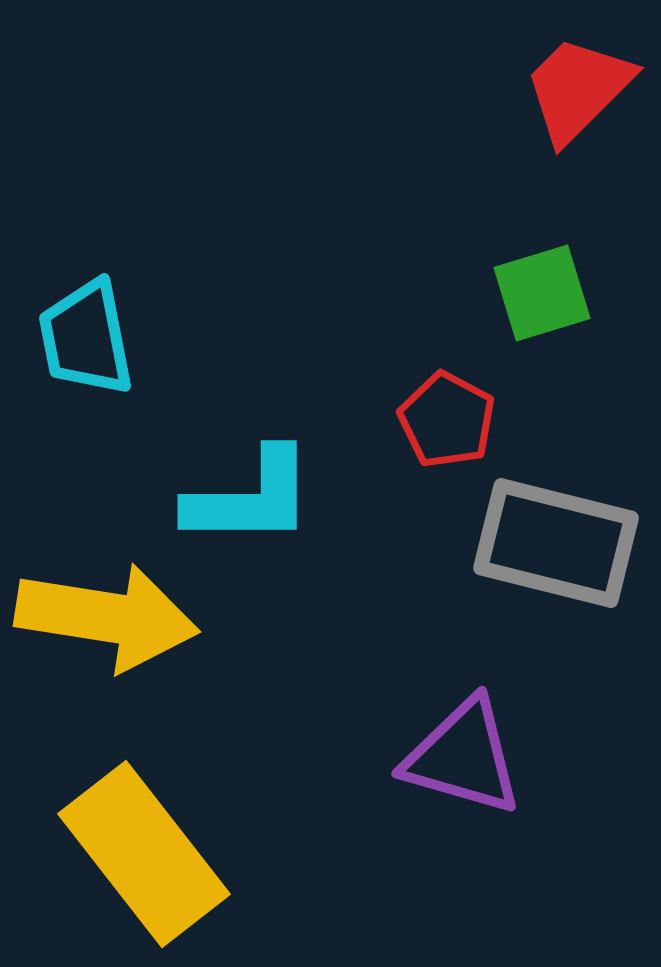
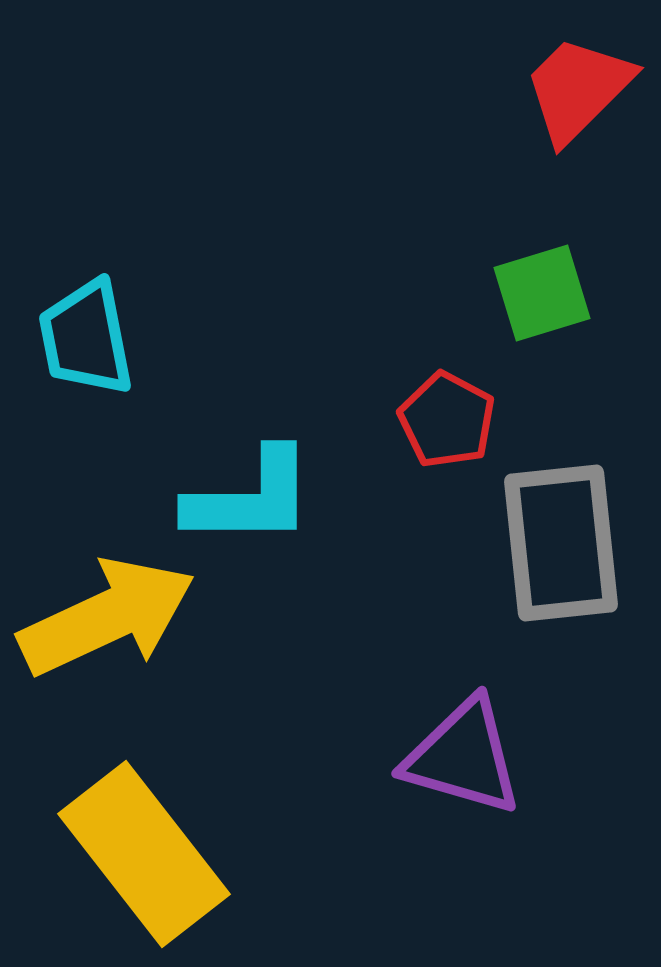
gray rectangle: moved 5 px right; rotated 70 degrees clockwise
yellow arrow: rotated 34 degrees counterclockwise
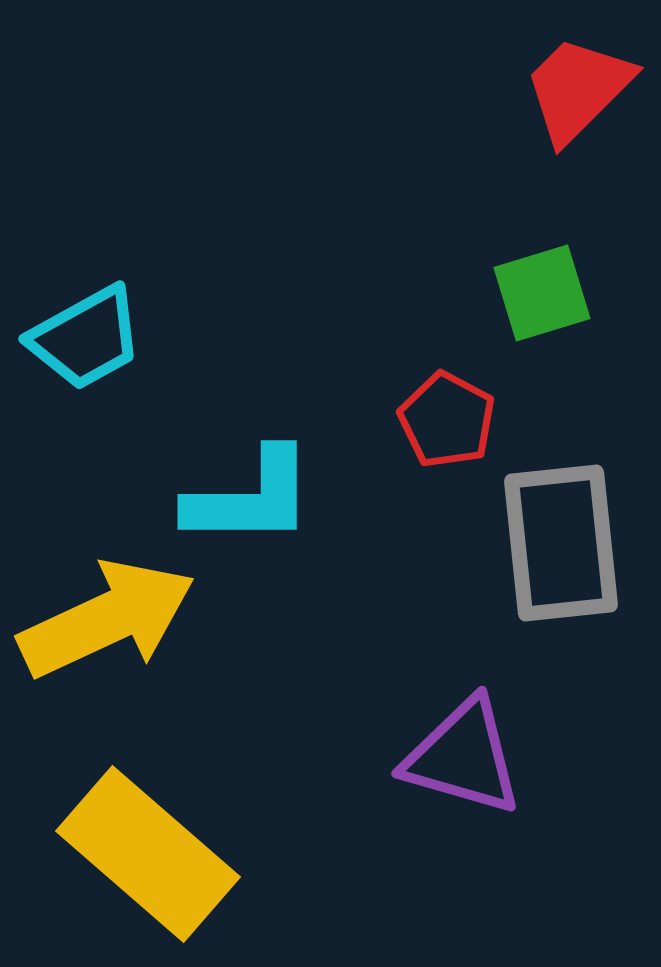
cyan trapezoid: rotated 108 degrees counterclockwise
yellow arrow: moved 2 px down
yellow rectangle: moved 4 px right; rotated 11 degrees counterclockwise
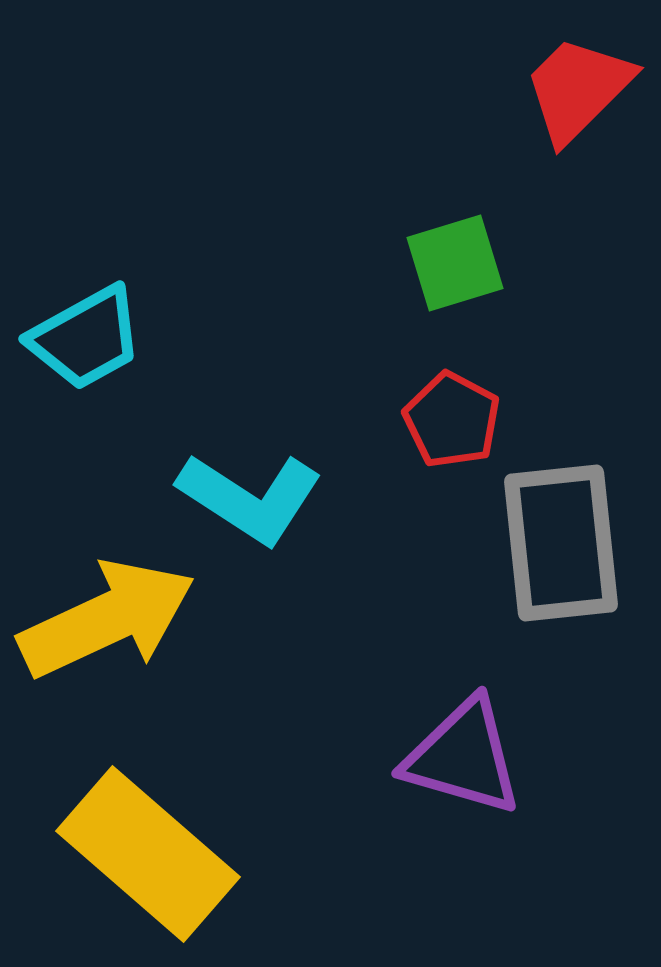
green square: moved 87 px left, 30 px up
red pentagon: moved 5 px right
cyan L-shape: rotated 33 degrees clockwise
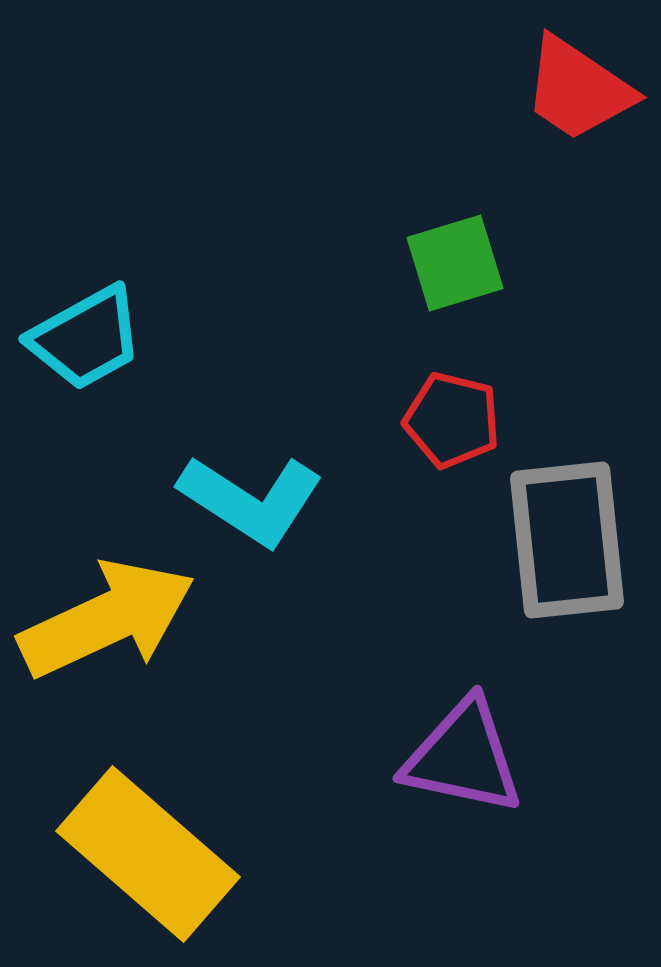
red trapezoid: rotated 101 degrees counterclockwise
red pentagon: rotated 14 degrees counterclockwise
cyan L-shape: moved 1 px right, 2 px down
gray rectangle: moved 6 px right, 3 px up
purple triangle: rotated 4 degrees counterclockwise
